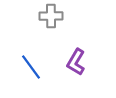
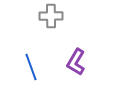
blue line: rotated 16 degrees clockwise
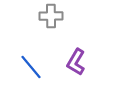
blue line: rotated 20 degrees counterclockwise
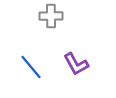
purple L-shape: moved 2 px down; rotated 60 degrees counterclockwise
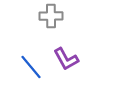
purple L-shape: moved 10 px left, 5 px up
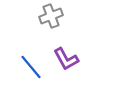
gray cross: rotated 20 degrees counterclockwise
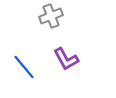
blue line: moved 7 px left
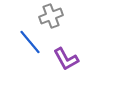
blue line: moved 6 px right, 25 px up
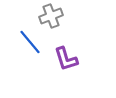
purple L-shape: rotated 12 degrees clockwise
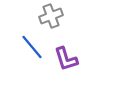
blue line: moved 2 px right, 5 px down
